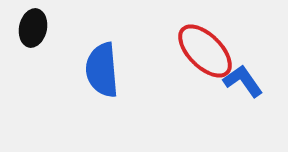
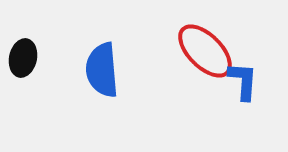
black ellipse: moved 10 px left, 30 px down
blue L-shape: rotated 39 degrees clockwise
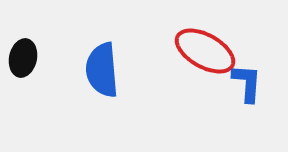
red ellipse: rotated 16 degrees counterclockwise
blue L-shape: moved 4 px right, 2 px down
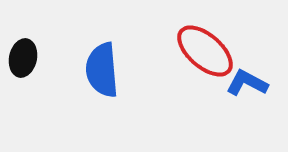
red ellipse: rotated 12 degrees clockwise
blue L-shape: rotated 66 degrees counterclockwise
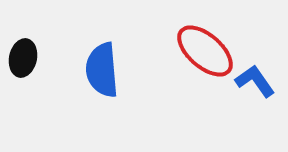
blue L-shape: moved 8 px right, 2 px up; rotated 27 degrees clockwise
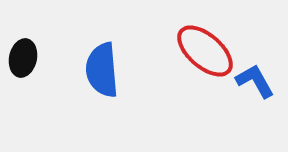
blue L-shape: rotated 6 degrees clockwise
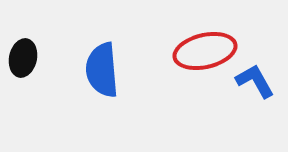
red ellipse: rotated 54 degrees counterclockwise
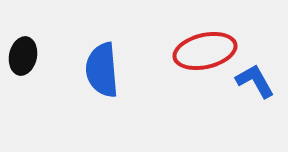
black ellipse: moved 2 px up
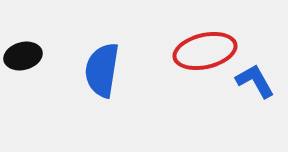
black ellipse: rotated 63 degrees clockwise
blue semicircle: rotated 14 degrees clockwise
